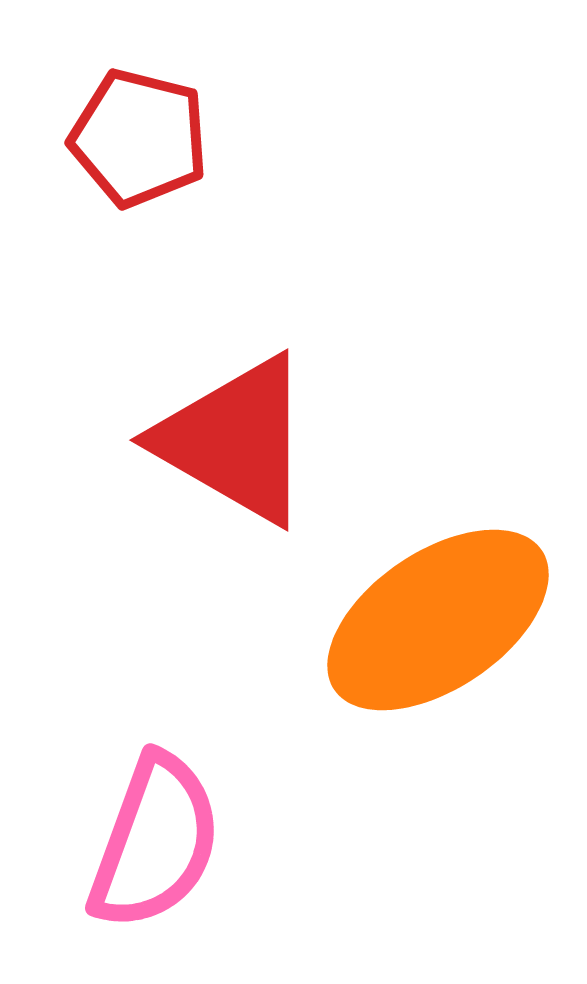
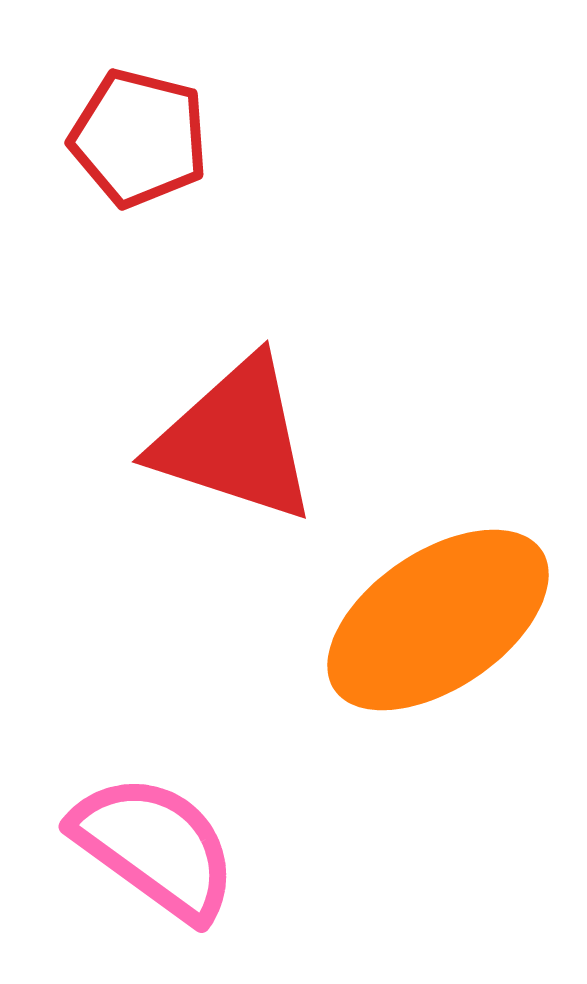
red triangle: rotated 12 degrees counterclockwise
pink semicircle: moved 5 px down; rotated 74 degrees counterclockwise
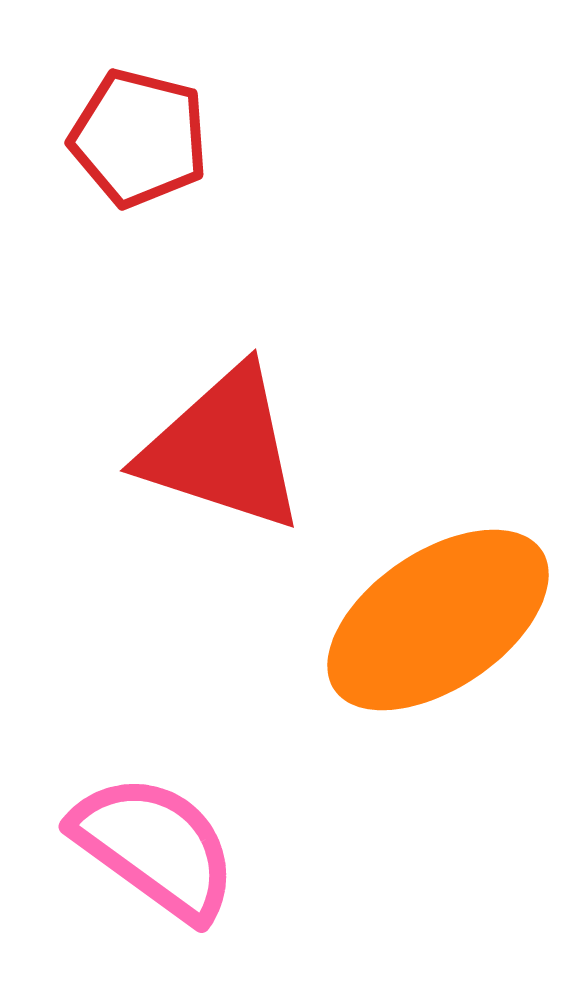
red triangle: moved 12 px left, 9 px down
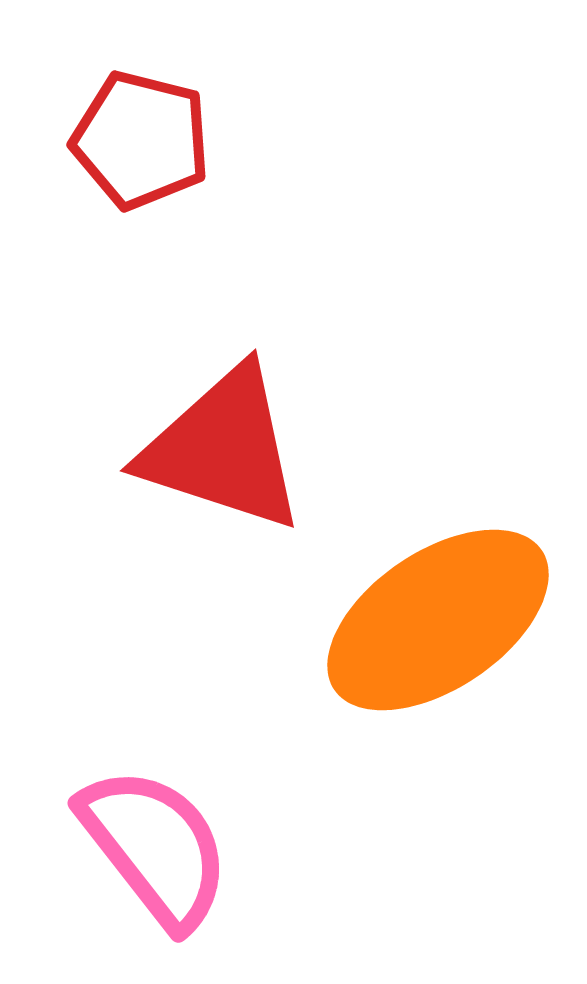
red pentagon: moved 2 px right, 2 px down
pink semicircle: rotated 16 degrees clockwise
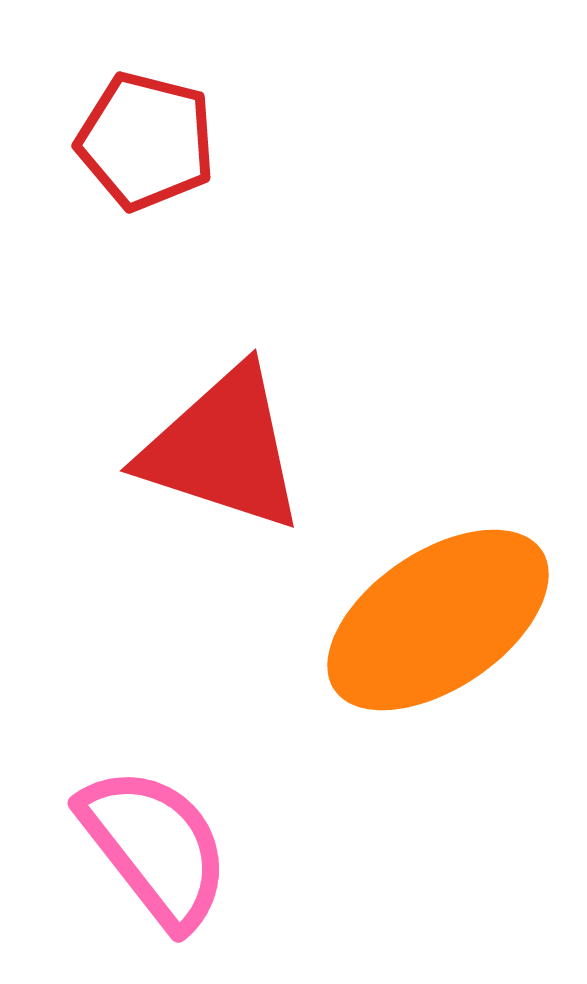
red pentagon: moved 5 px right, 1 px down
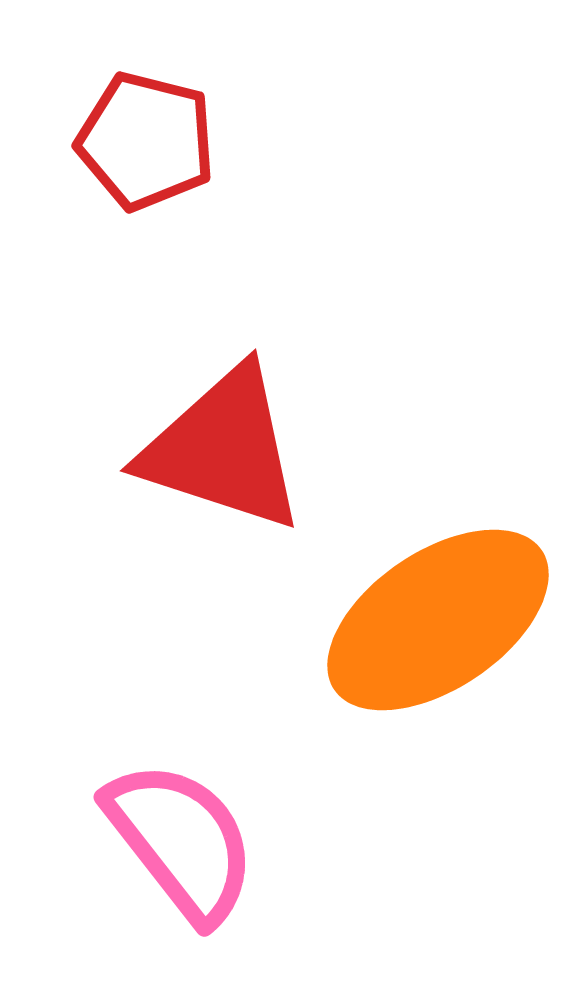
pink semicircle: moved 26 px right, 6 px up
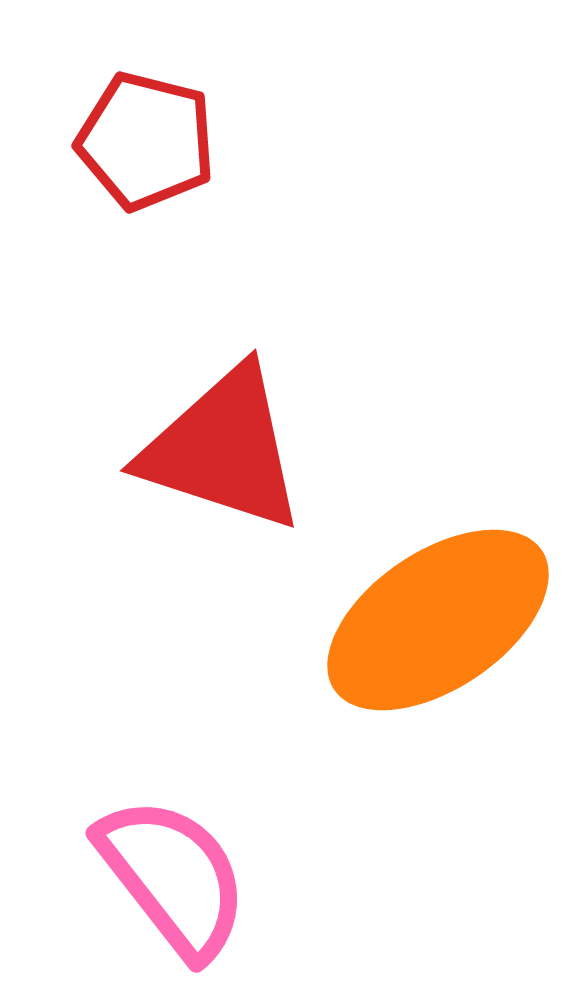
pink semicircle: moved 8 px left, 36 px down
